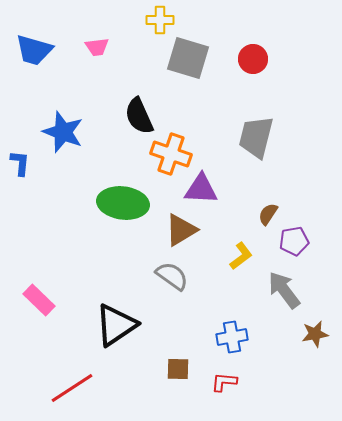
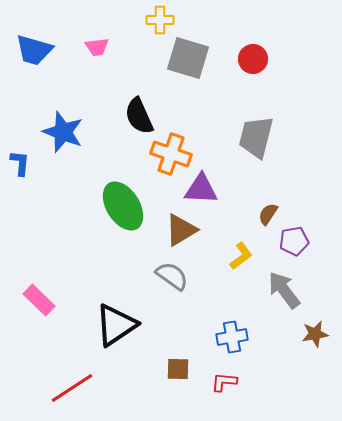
green ellipse: moved 3 px down; rotated 51 degrees clockwise
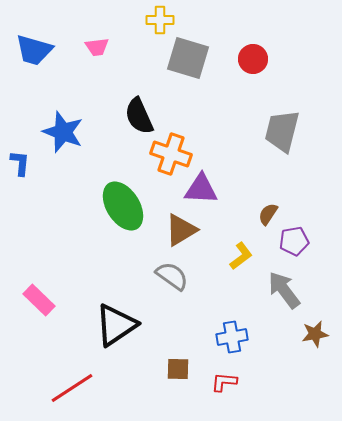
gray trapezoid: moved 26 px right, 6 px up
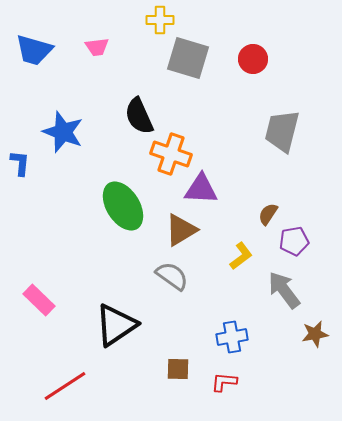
red line: moved 7 px left, 2 px up
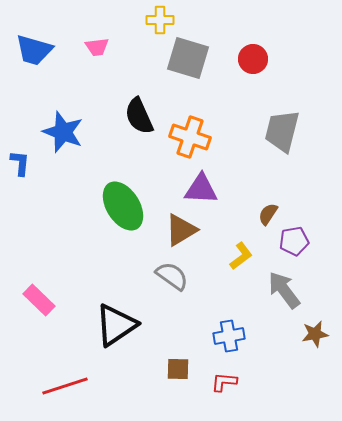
orange cross: moved 19 px right, 17 px up
blue cross: moved 3 px left, 1 px up
red line: rotated 15 degrees clockwise
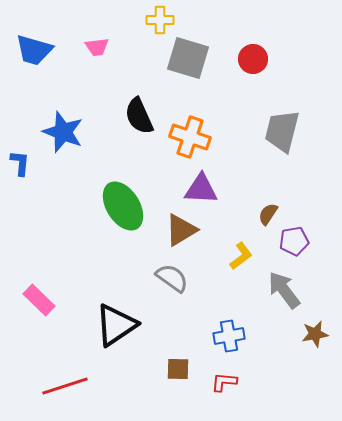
gray semicircle: moved 2 px down
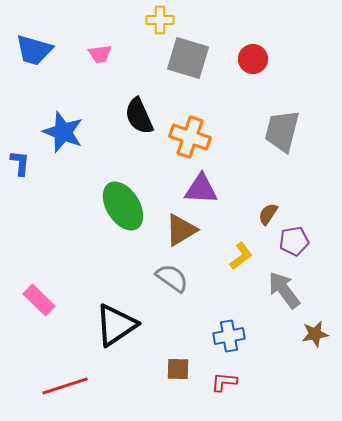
pink trapezoid: moved 3 px right, 7 px down
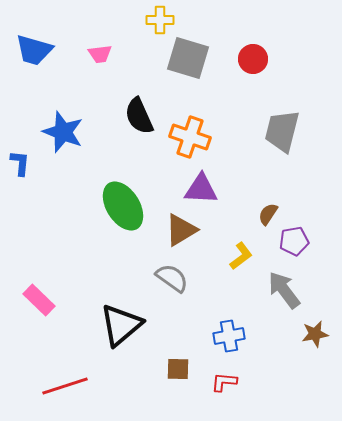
black triangle: moved 5 px right; rotated 6 degrees counterclockwise
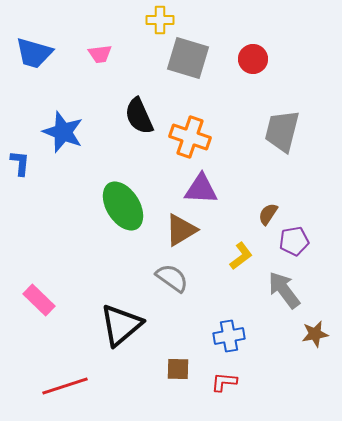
blue trapezoid: moved 3 px down
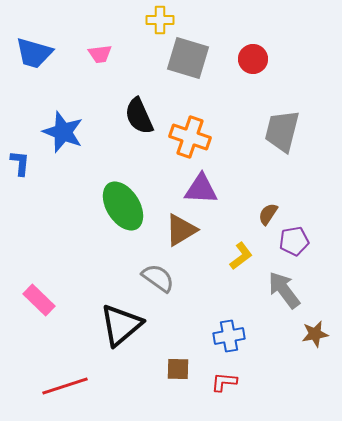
gray semicircle: moved 14 px left
